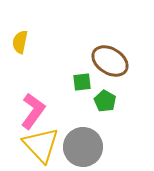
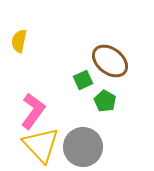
yellow semicircle: moved 1 px left, 1 px up
brown ellipse: rotated 6 degrees clockwise
green square: moved 1 px right, 2 px up; rotated 18 degrees counterclockwise
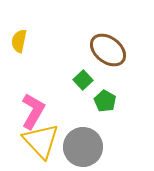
brown ellipse: moved 2 px left, 11 px up
green square: rotated 18 degrees counterclockwise
pink L-shape: rotated 6 degrees counterclockwise
yellow triangle: moved 4 px up
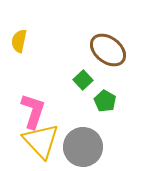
pink L-shape: rotated 12 degrees counterclockwise
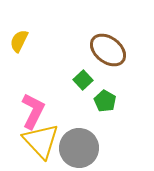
yellow semicircle: rotated 15 degrees clockwise
pink L-shape: rotated 9 degrees clockwise
gray circle: moved 4 px left, 1 px down
